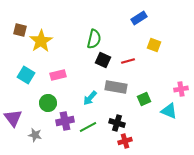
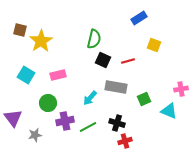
gray star: rotated 24 degrees counterclockwise
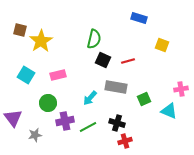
blue rectangle: rotated 49 degrees clockwise
yellow square: moved 8 px right
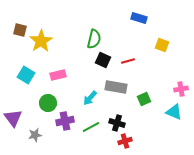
cyan triangle: moved 5 px right, 1 px down
green line: moved 3 px right
